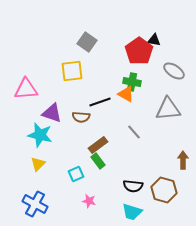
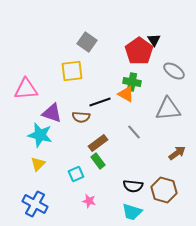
black triangle: rotated 48 degrees clockwise
brown rectangle: moved 2 px up
brown arrow: moved 6 px left, 7 px up; rotated 54 degrees clockwise
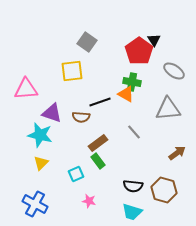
yellow triangle: moved 3 px right, 1 px up
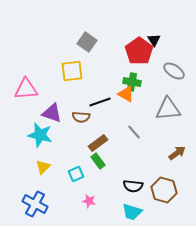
yellow triangle: moved 2 px right, 4 px down
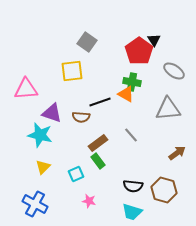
gray line: moved 3 px left, 3 px down
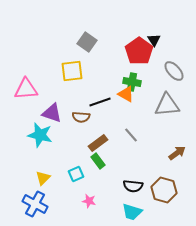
gray ellipse: rotated 15 degrees clockwise
gray triangle: moved 1 px left, 4 px up
yellow triangle: moved 11 px down
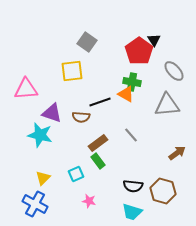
brown hexagon: moved 1 px left, 1 px down
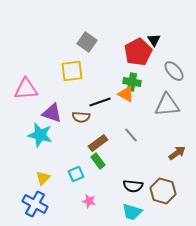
red pentagon: moved 1 px left, 1 px down; rotated 8 degrees clockwise
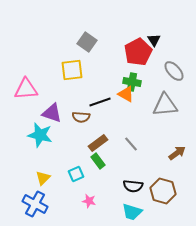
yellow square: moved 1 px up
gray triangle: moved 2 px left
gray line: moved 9 px down
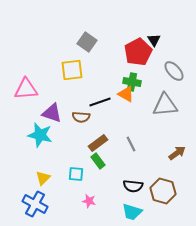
gray line: rotated 14 degrees clockwise
cyan square: rotated 28 degrees clockwise
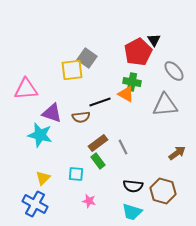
gray square: moved 16 px down
brown semicircle: rotated 12 degrees counterclockwise
gray line: moved 8 px left, 3 px down
